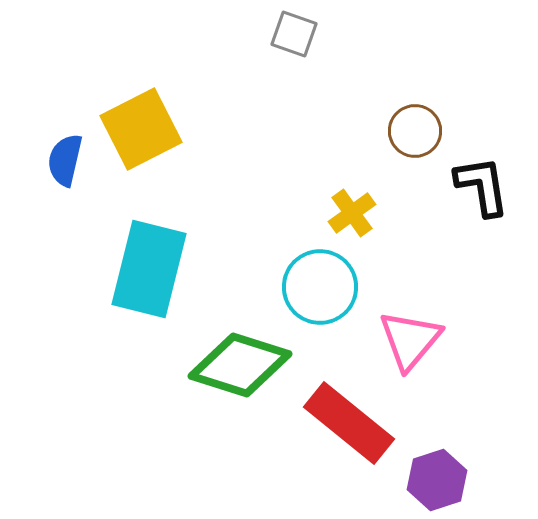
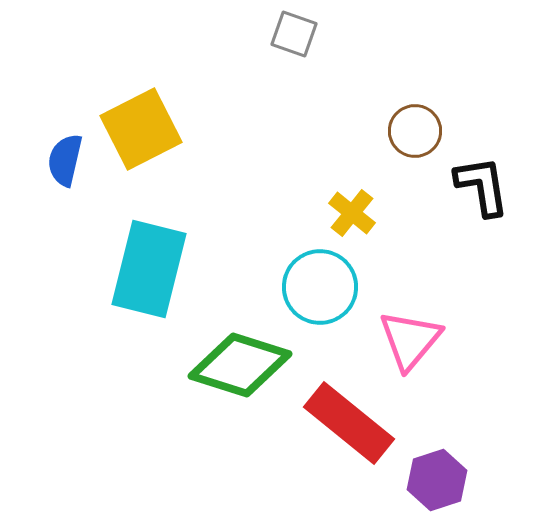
yellow cross: rotated 15 degrees counterclockwise
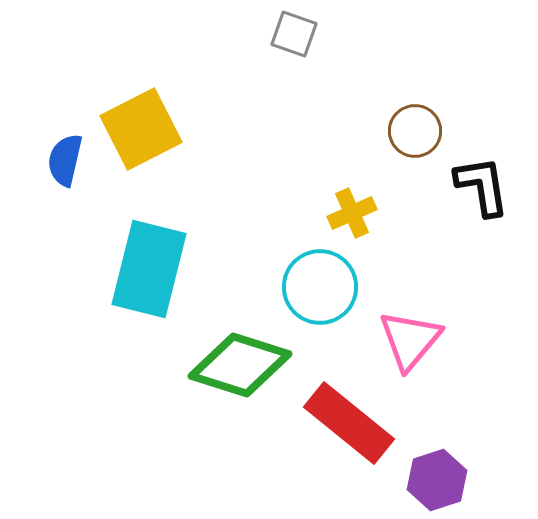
yellow cross: rotated 27 degrees clockwise
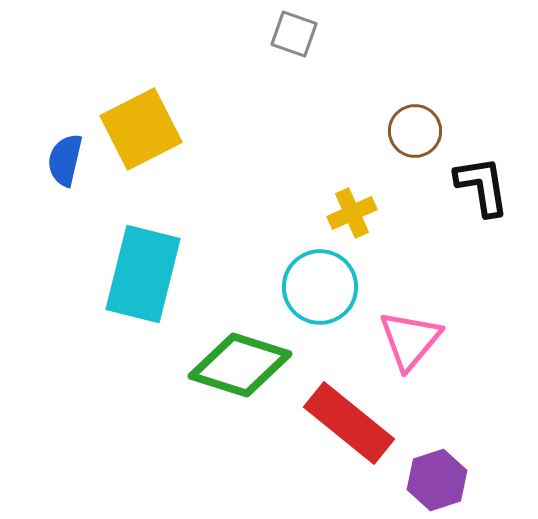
cyan rectangle: moved 6 px left, 5 px down
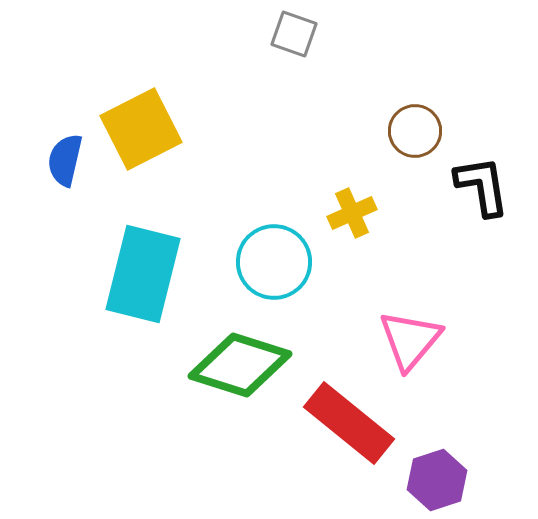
cyan circle: moved 46 px left, 25 px up
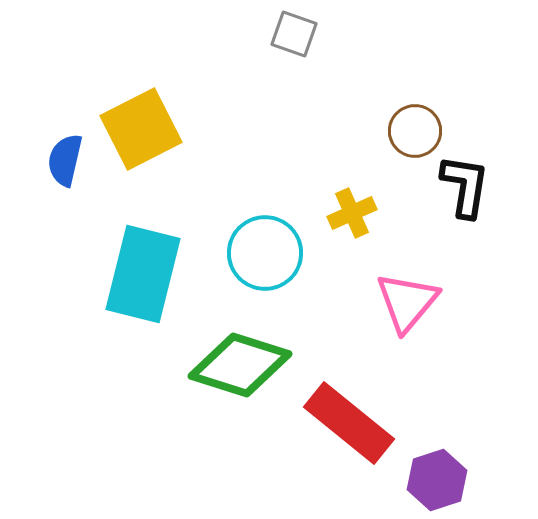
black L-shape: moved 17 px left; rotated 18 degrees clockwise
cyan circle: moved 9 px left, 9 px up
pink triangle: moved 3 px left, 38 px up
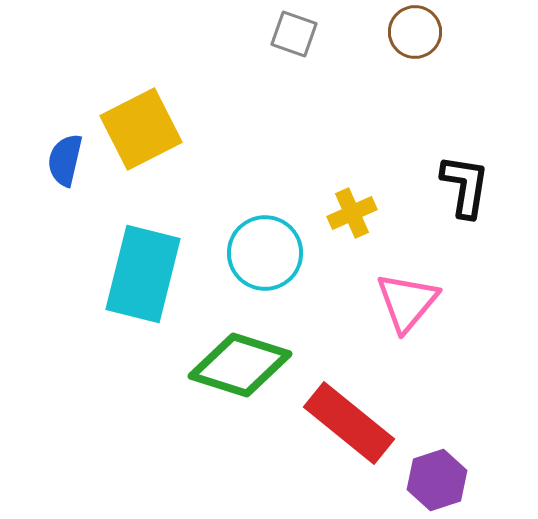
brown circle: moved 99 px up
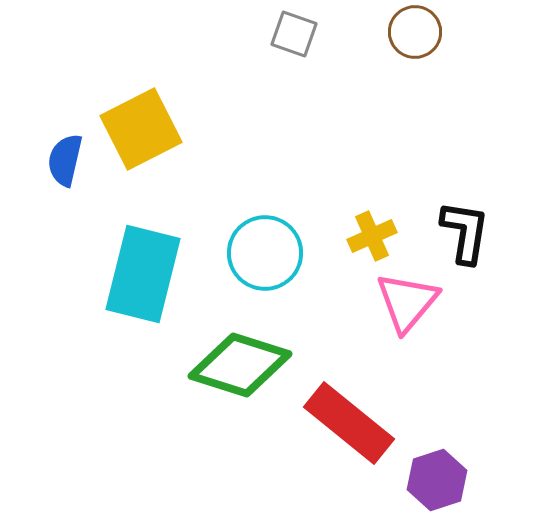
black L-shape: moved 46 px down
yellow cross: moved 20 px right, 23 px down
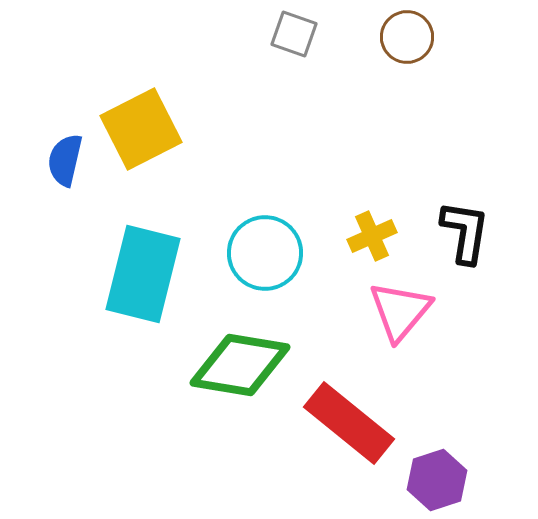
brown circle: moved 8 px left, 5 px down
pink triangle: moved 7 px left, 9 px down
green diamond: rotated 8 degrees counterclockwise
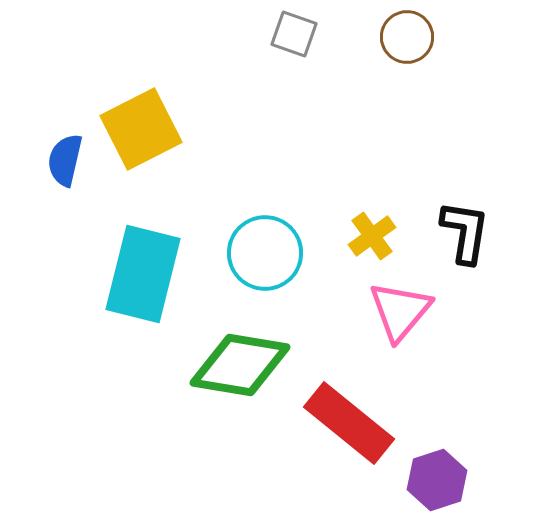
yellow cross: rotated 12 degrees counterclockwise
